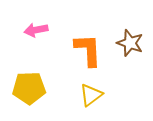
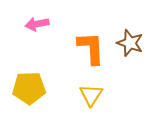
pink arrow: moved 1 px right, 6 px up
orange L-shape: moved 3 px right, 2 px up
yellow triangle: rotated 20 degrees counterclockwise
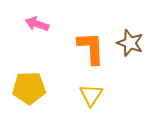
pink arrow: rotated 30 degrees clockwise
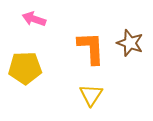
pink arrow: moved 3 px left, 5 px up
yellow pentagon: moved 4 px left, 20 px up
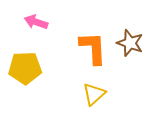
pink arrow: moved 2 px right, 3 px down
orange L-shape: moved 2 px right
yellow triangle: moved 3 px right, 1 px up; rotated 15 degrees clockwise
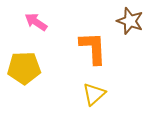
pink arrow: rotated 15 degrees clockwise
brown star: moved 22 px up
yellow pentagon: moved 1 px left
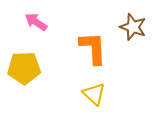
brown star: moved 3 px right, 6 px down
yellow triangle: rotated 35 degrees counterclockwise
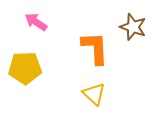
orange L-shape: moved 2 px right
yellow pentagon: moved 1 px right
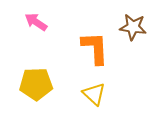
brown star: rotated 12 degrees counterclockwise
yellow pentagon: moved 11 px right, 16 px down
